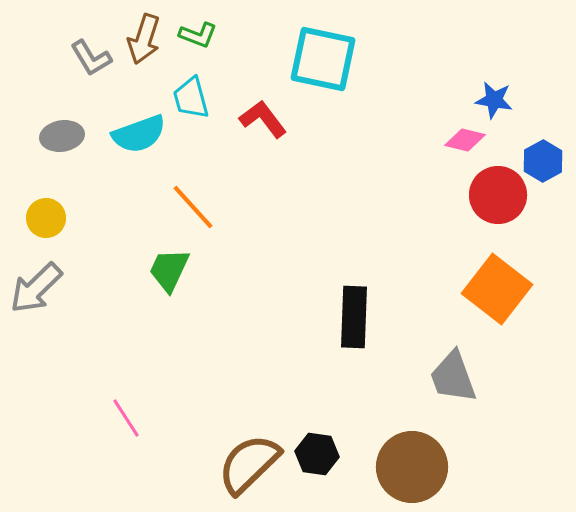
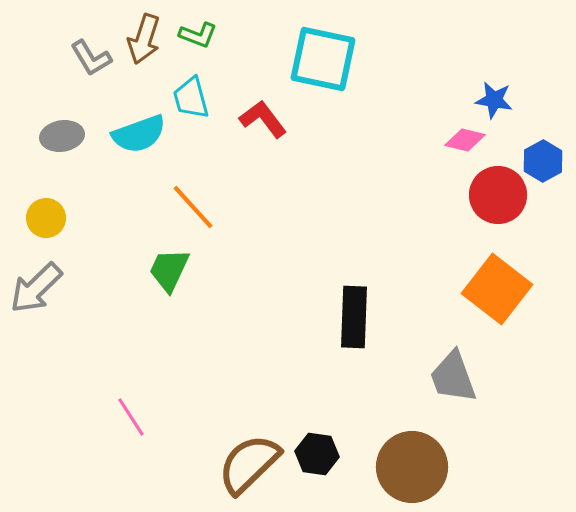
pink line: moved 5 px right, 1 px up
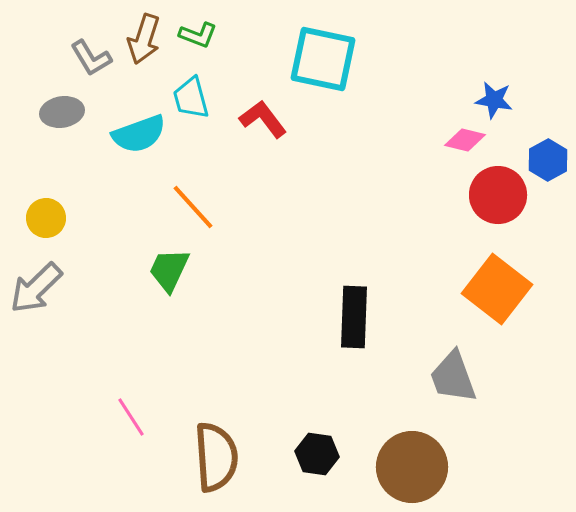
gray ellipse: moved 24 px up
blue hexagon: moved 5 px right, 1 px up
brown semicircle: moved 33 px left, 7 px up; rotated 130 degrees clockwise
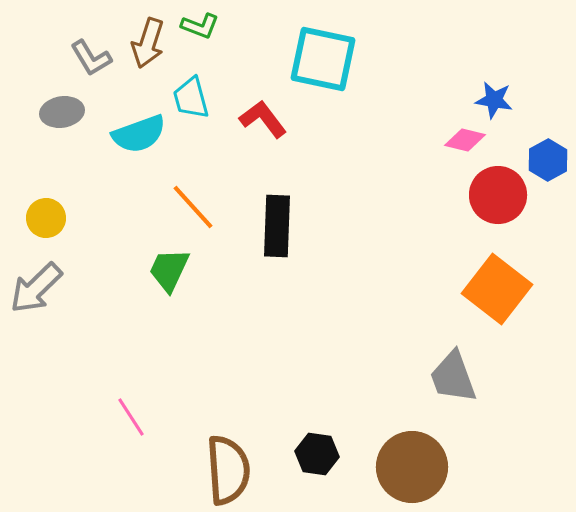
green L-shape: moved 2 px right, 9 px up
brown arrow: moved 4 px right, 4 px down
black rectangle: moved 77 px left, 91 px up
brown semicircle: moved 12 px right, 13 px down
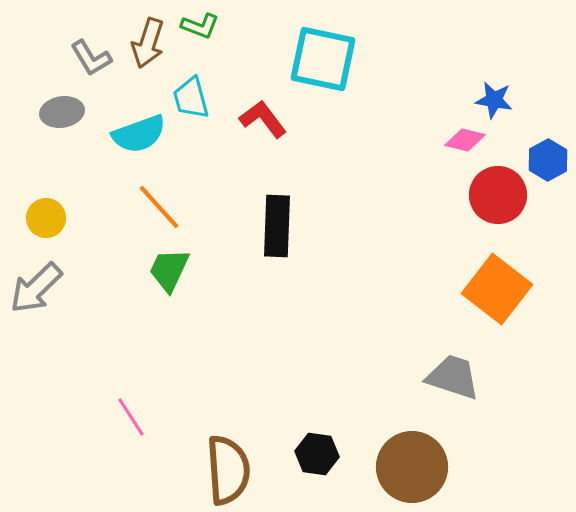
orange line: moved 34 px left
gray trapezoid: rotated 128 degrees clockwise
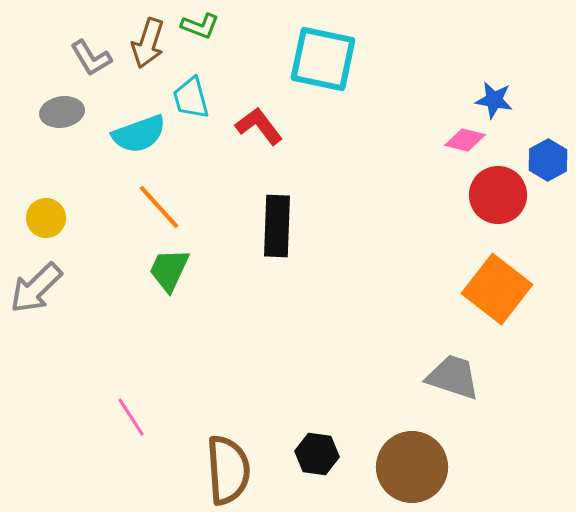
red L-shape: moved 4 px left, 7 px down
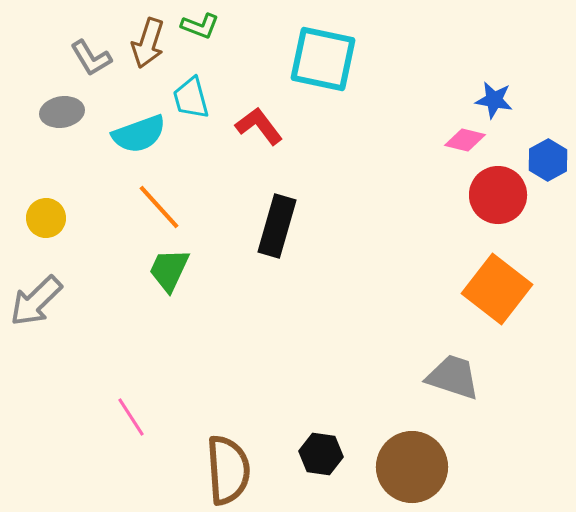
black rectangle: rotated 14 degrees clockwise
gray arrow: moved 13 px down
black hexagon: moved 4 px right
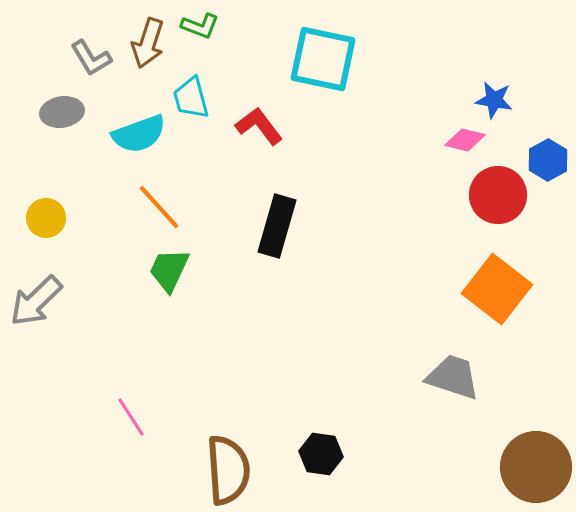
brown circle: moved 124 px right
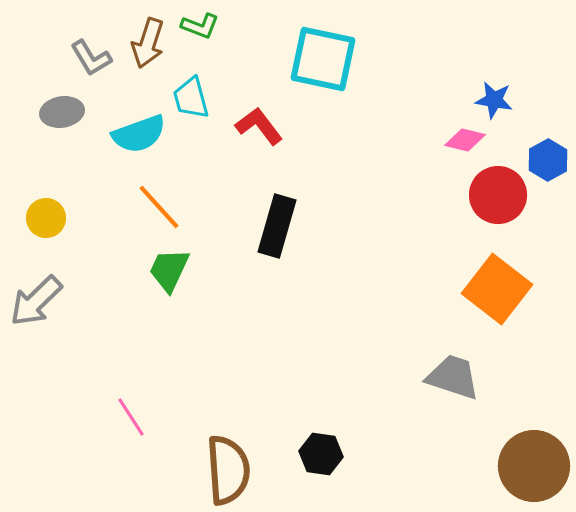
brown circle: moved 2 px left, 1 px up
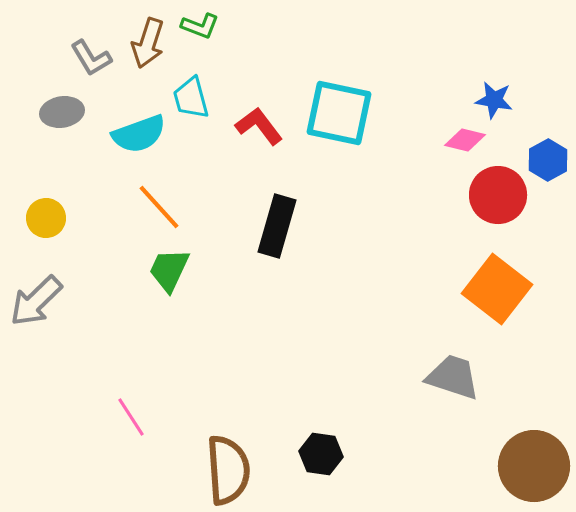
cyan square: moved 16 px right, 54 px down
